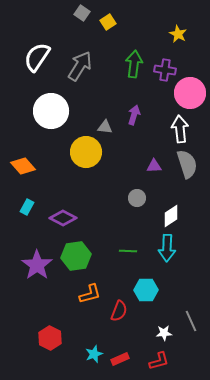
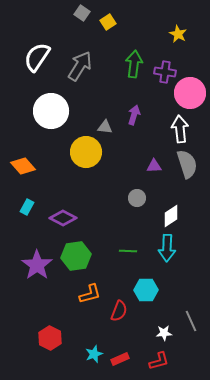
purple cross: moved 2 px down
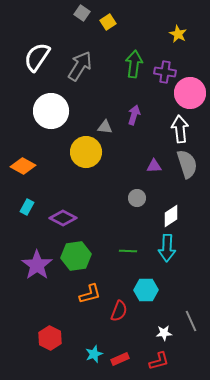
orange diamond: rotated 20 degrees counterclockwise
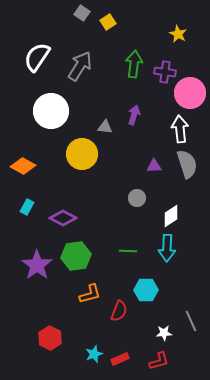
yellow circle: moved 4 px left, 2 px down
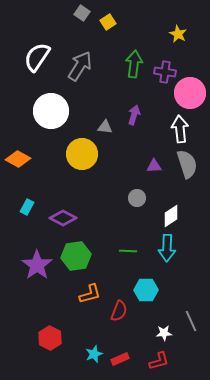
orange diamond: moved 5 px left, 7 px up
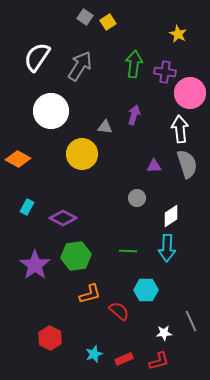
gray square: moved 3 px right, 4 px down
purple star: moved 2 px left
red semicircle: rotated 70 degrees counterclockwise
red rectangle: moved 4 px right
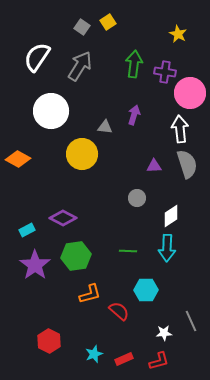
gray square: moved 3 px left, 10 px down
cyan rectangle: moved 23 px down; rotated 35 degrees clockwise
red hexagon: moved 1 px left, 3 px down
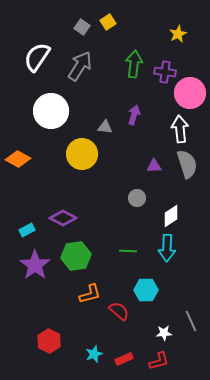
yellow star: rotated 18 degrees clockwise
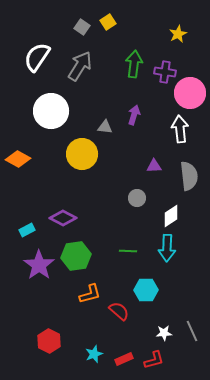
gray semicircle: moved 2 px right, 12 px down; rotated 12 degrees clockwise
purple star: moved 4 px right
gray line: moved 1 px right, 10 px down
red L-shape: moved 5 px left, 1 px up
